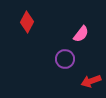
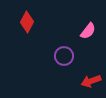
pink semicircle: moved 7 px right, 3 px up
purple circle: moved 1 px left, 3 px up
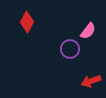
purple circle: moved 6 px right, 7 px up
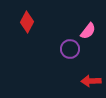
red arrow: rotated 18 degrees clockwise
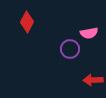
pink semicircle: moved 1 px right, 2 px down; rotated 42 degrees clockwise
red arrow: moved 2 px right, 1 px up
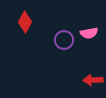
red diamond: moved 2 px left
purple circle: moved 6 px left, 9 px up
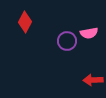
purple circle: moved 3 px right, 1 px down
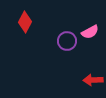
pink semicircle: moved 1 px right, 1 px up; rotated 18 degrees counterclockwise
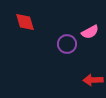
red diamond: rotated 45 degrees counterclockwise
purple circle: moved 3 px down
